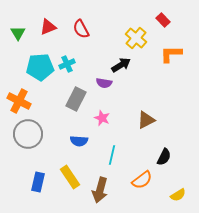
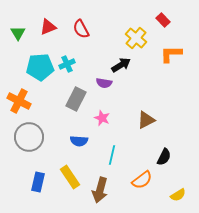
gray circle: moved 1 px right, 3 px down
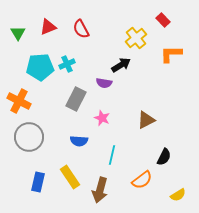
yellow cross: rotated 10 degrees clockwise
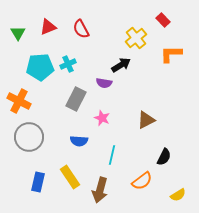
cyan cross: moved 1 px right
orange semicircle: moved 1 px down
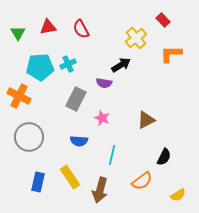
red triangle: rotated 12 degrees clockwise
orange cross: moved 5 px up
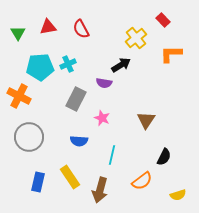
brown triangle: rotated 30 degrees counterclockwise
yellow semicircle: rotated 14 degrees clockwise
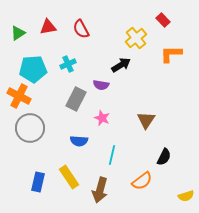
green triangle: rotated 28 degrees clockwise
cyan pentagon: moved 7 px left, 2 px down
purple semicircle: moved 3 px left, 2 px down
gray circle: moved 1 px right, 9 px up
yellow rectangle: moved 1 px left
yellow semicircle: moved 8 px right, 1 px down
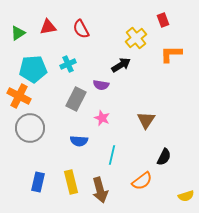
red rectangle: rotated 24 degrees clockwise
yellow rectangle: moved 2 px right, 5 px down; rotated 20 degrees clockwise
brown arrow: rotated 30 degrees counterclockwise
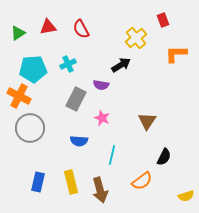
orange L-shape: moved 5 px right
brown triangle: moved 1 px right, 1 px down
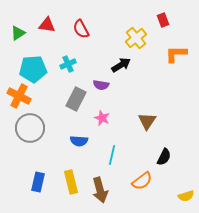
red triangle: moved 1 px left, 2 px up; rotated 18 degrees clockwise
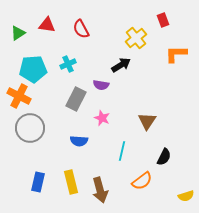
cyan line: moved 10 px right, 4 px up
